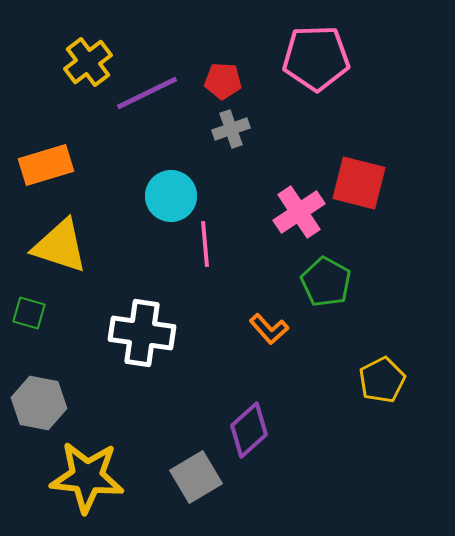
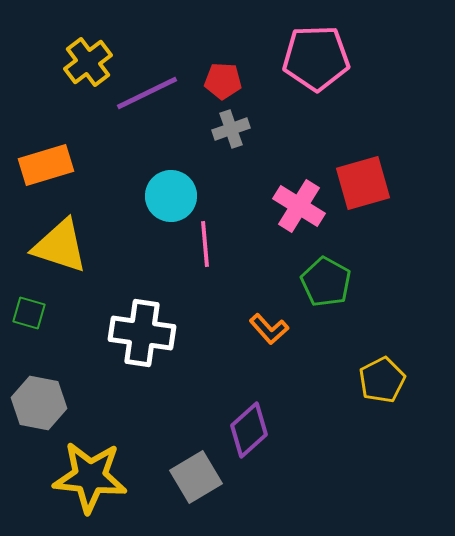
red square: moved 4 px right; rotated 30 degrees counterclockwise
pink cross: moved 6 px up; rotated 24 degrees counterclockwise
yellow star: moved 3 px right
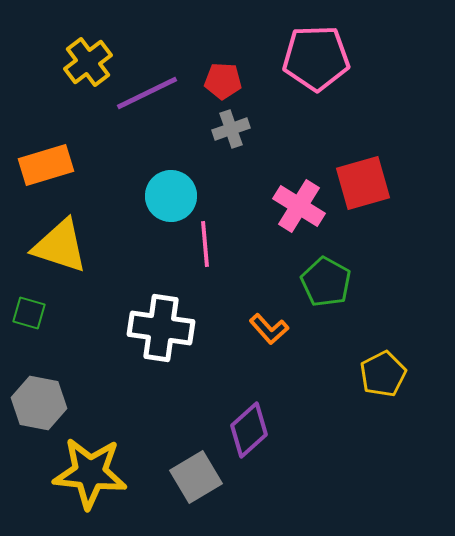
white cross: moved 19 px right, 5 px up
yellow pentagon: moved 1 px right, 6 px up
yellow star: moved 4 px up
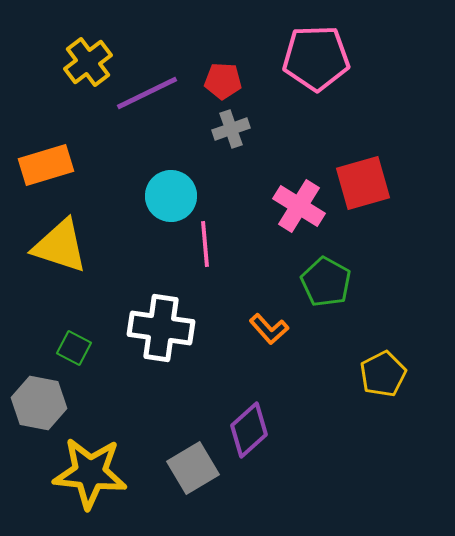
green square: moved 45 px right, 35 px down; rotated 12 degrees clockwise
gray square: moved 3 px left, 9 px up
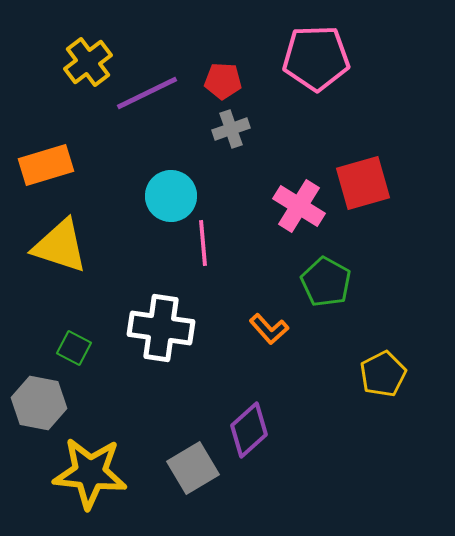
pink line: moved 2 px left, 1 px up
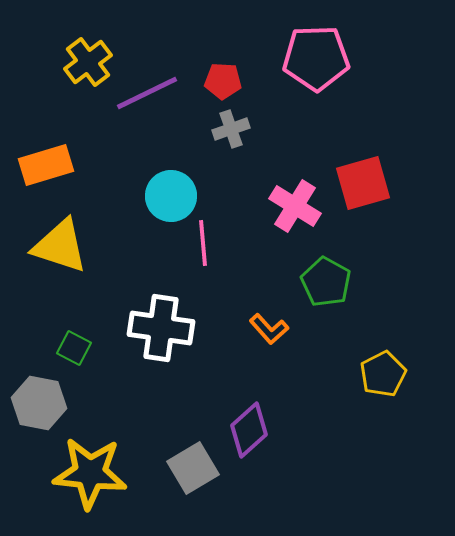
pink cross: moved 4 px left
